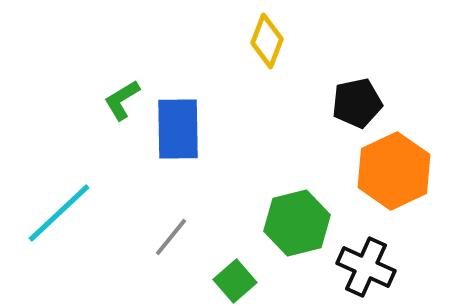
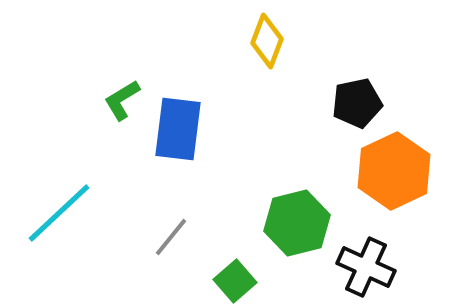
blue rectangle: rotated 8 degrees clockwise
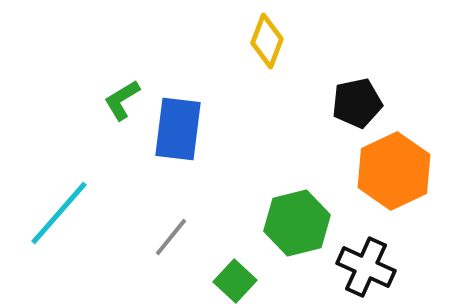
cyan line: rotated 6 degrees counterclockwise
green square: rotated 6 degrees counterclockwise
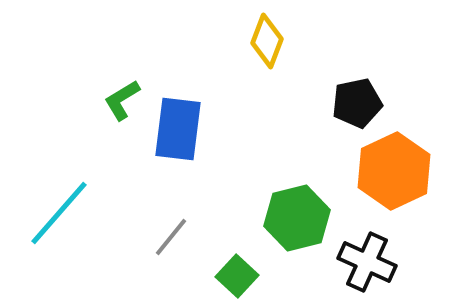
green hexagon: moved 5 px up
black cross: moved 1 px right, 5 px up
green square: moved 2 px right, 5 px up
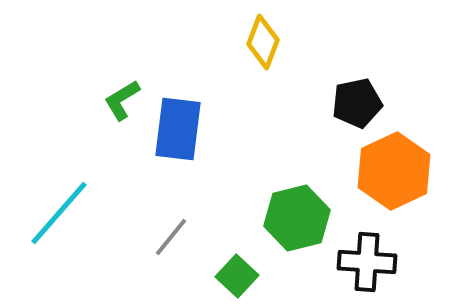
yellow diamond: moved 4 px left, 1 px down
black cross: rotated 20 degrees counterclockwise
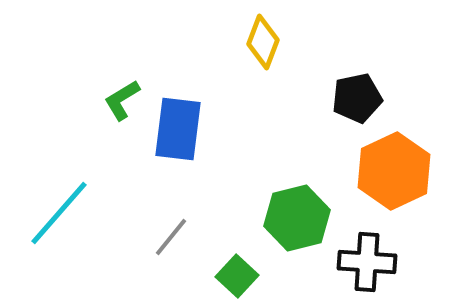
black pentagon: moved 5 px up
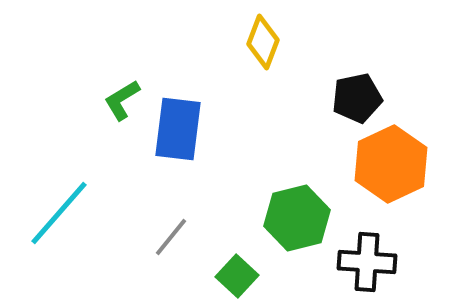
orange hexagon: moved 3 px left, 7 px up
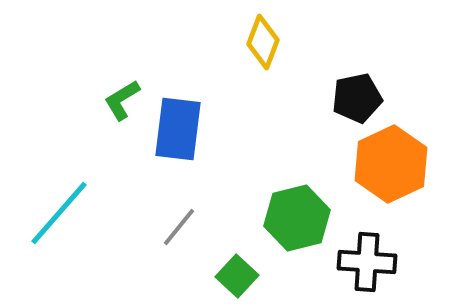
gray line: moved 8 px right, 10 px up
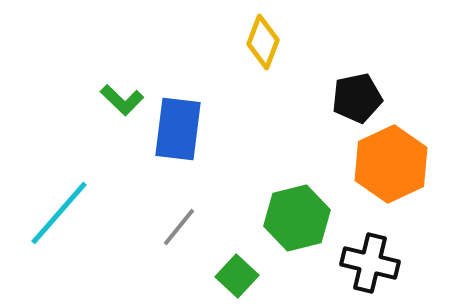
green L-shape: rotated 105 degrees counterclockwise
black cross: moved 3 px right, 1 px down; rotated 10 degrees clockwise
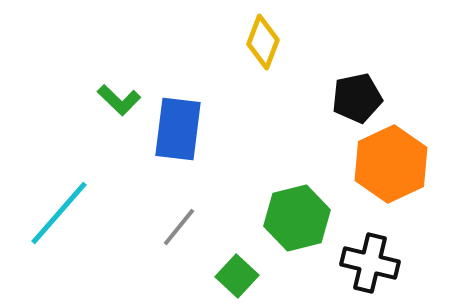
green L-shape: moved 3 px left
